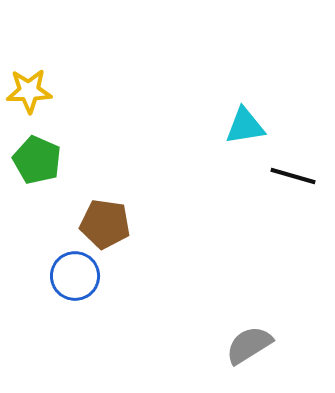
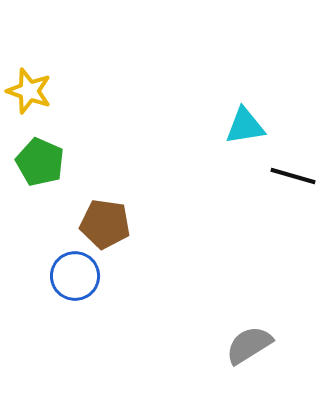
yellow star: rotated 21 degrees clockwise
green pentagon: moved 3 px right, 2 px down
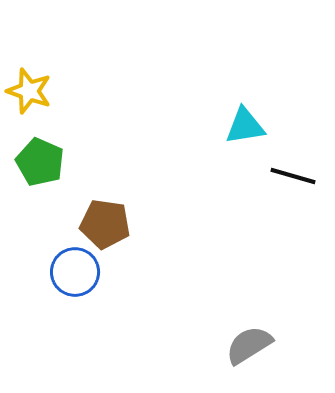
blue circle: moved 4 px up
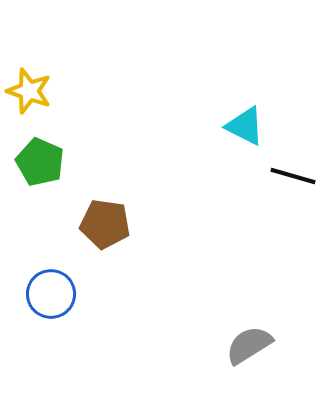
cyan triangle: rotated 36 degrees clockwise
blue circle: moved 24 px left, 22 px down
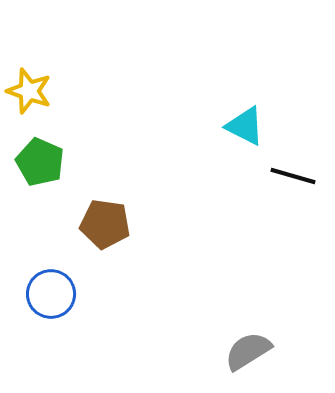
gray semicircle: moved 1 px left, 6 px down
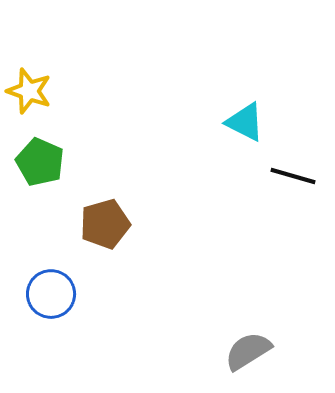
cyan triangle: moved 4 px up
brown pentagon: rotated 24 degrees counterclockwise
